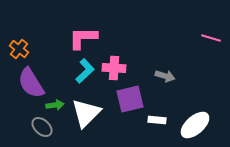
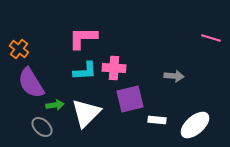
cyan L-shape: rotated 40 degrees clockwise
gray arrow: moved 9 px right; rotated 12 degrees counterclockwise
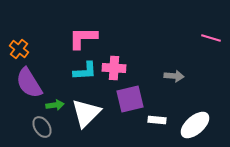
purple semicircle: moved 2 px left
gray ellipse: rotated 15 degrees clockwise
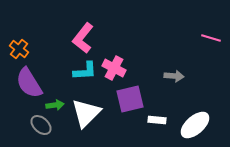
pink L-shape: rotated 52 degrees counterclockwise
pink cross: rotated 25 degrees clockwise
gray ellipse: moved 1 px left, 2 px up; rotated 15 degrees counterclockwise
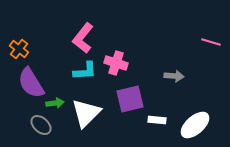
pink line: moved 4 px down
pink cross: moved 2 px right, 5 px up; rotated 10 degrees counterclockwise
purple semicircle: moved 2 px right
green arrow: moved 2 px up
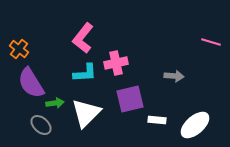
pink cross: rotated 30 degrees counterclockwise
cyan L-shape: moved 2 px down
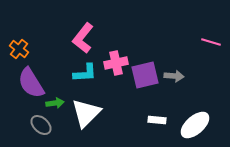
purple square: moved 15 px right, 24 px up
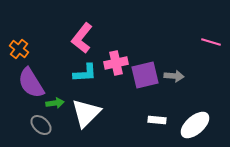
pink L-shape: moved 1 px left
